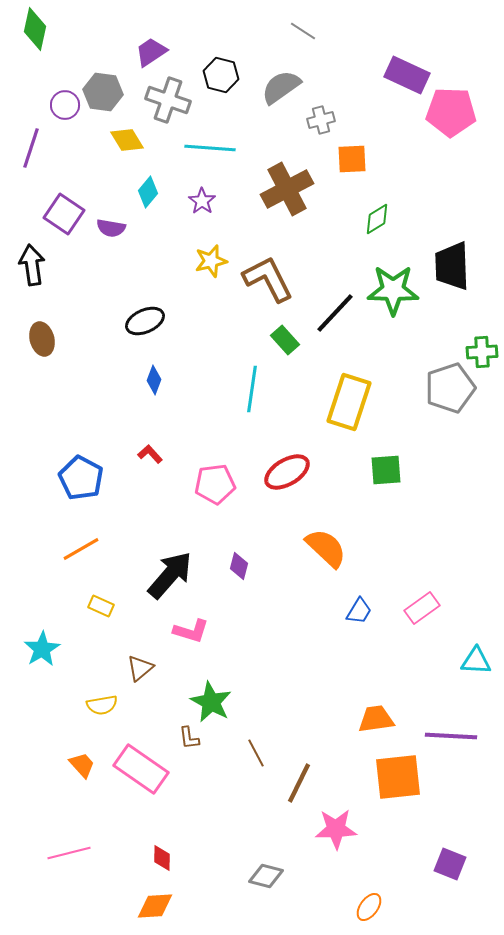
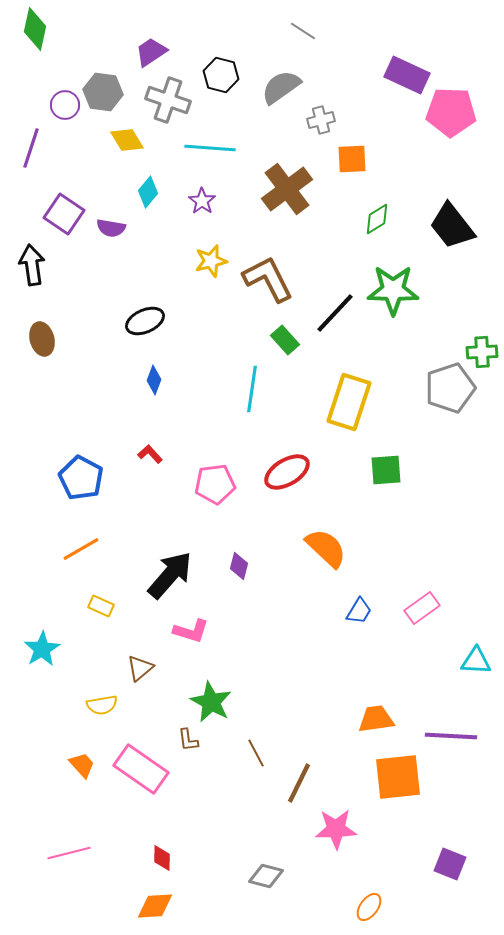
brown cross at (287, 189): rotated 9 degrees counterclockwise
black trapezoid at (452, 266): moved 40 px up; rotated 36 degrees counterclockwise
brown L-shape at (189, 738): moved 1 px left, 2 px down
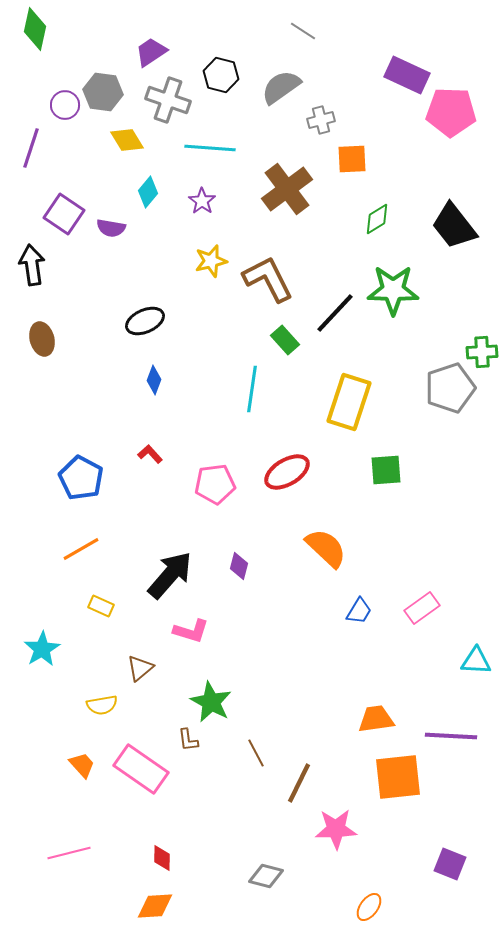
black trapezoid at (452, 226): moved 2 px right
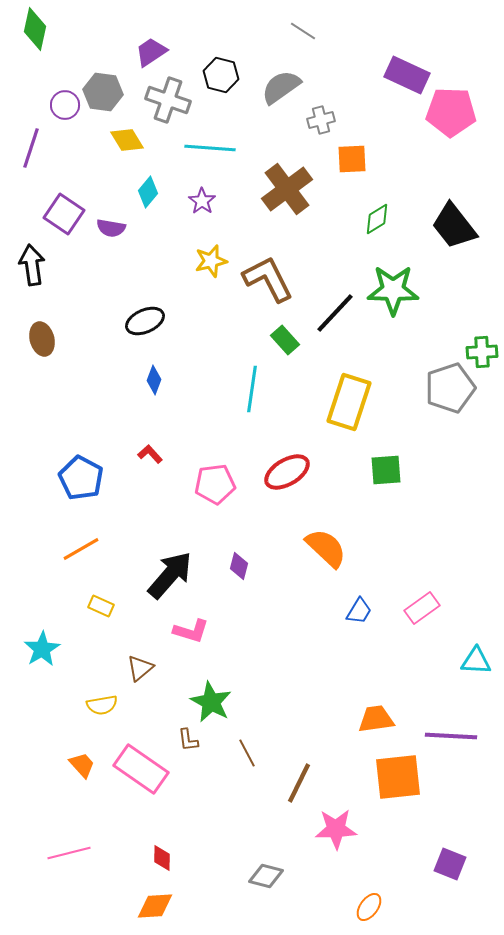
brown line at (256, 753): moved 9 px left
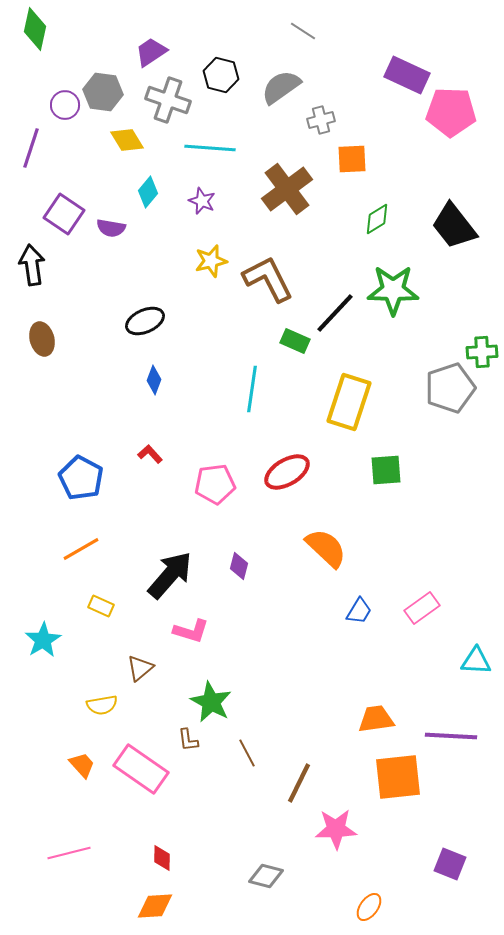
purple star at (202, 201): rotated 12 degrees counterclockwise
green rectangle at (285, 340): moved 10 px right, 1 px down; rotated 24 degrees counterclockwise
cyan star at (42, 649): moved 1 px right, 9 px up
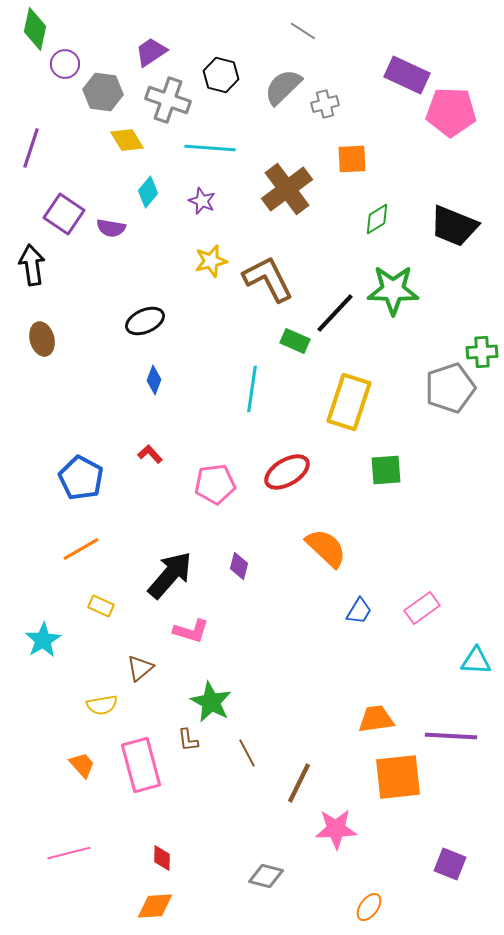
gray semicircle at (281, 87): moved 2 px right; rotated 9 degrees counterclockwise
purple circle at (65, 105): moved 41 px up
gray cross at (321, 120): moved 4 px right, 16 px up
black trapezoid at (454, 226): rotated 30 degrees counterclockwise
pink rectangle at (141, 769): moved 4 px up; rotated 40 degrees clockwise
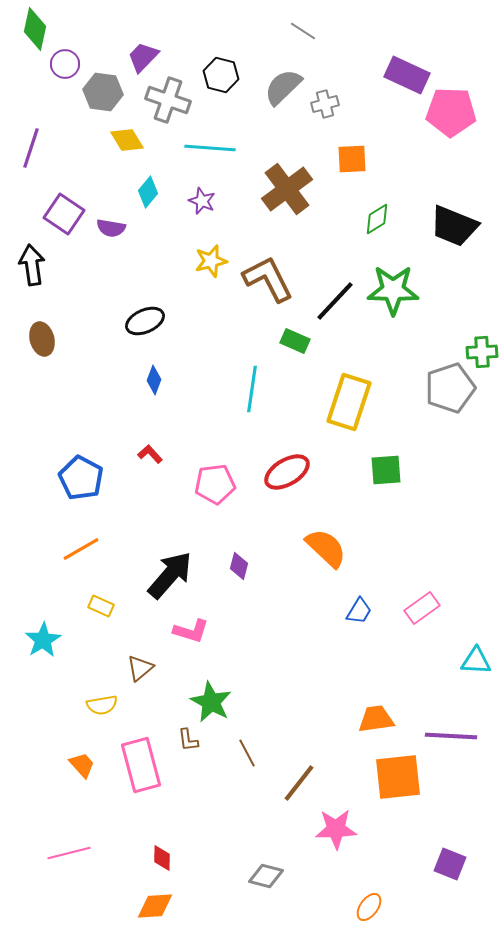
purple trapezoid at (151, 52): moved 8 px left, 5 px down; rotated 12 degrees counterclockwise
black line at (335, 313): moved 12 px up
brown line at (299, 783): rotated 12 degrees clockwise
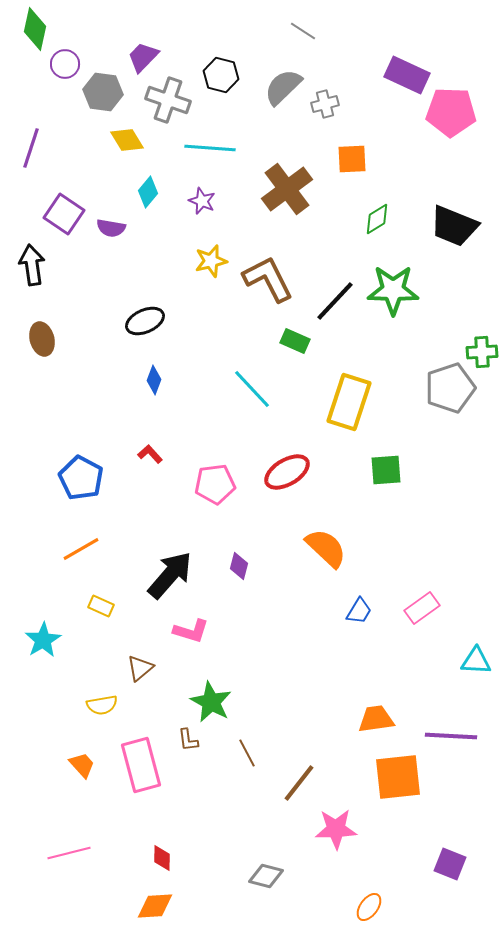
cyan line at (252, 389): rotated 51 degrees counterclockwise
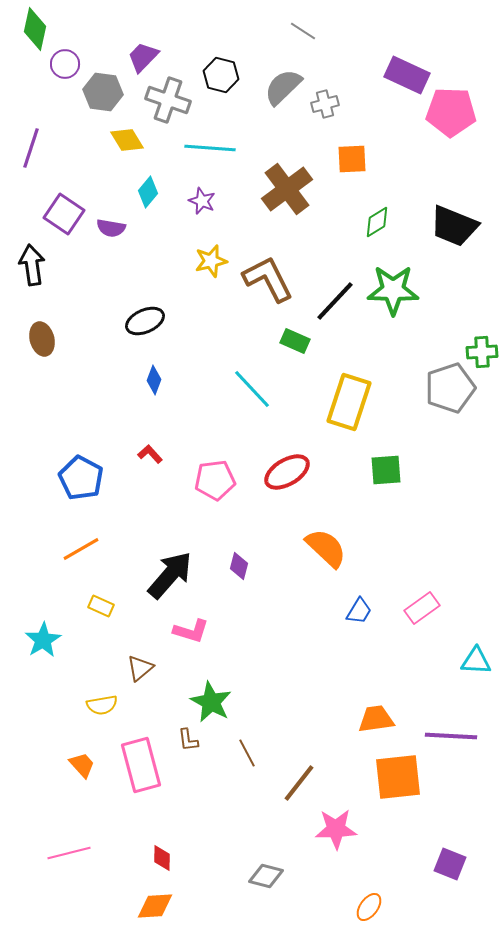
green diamond at (377, 219): moved 3 px down
pink pentagon at (215, 484): moved 4 px up
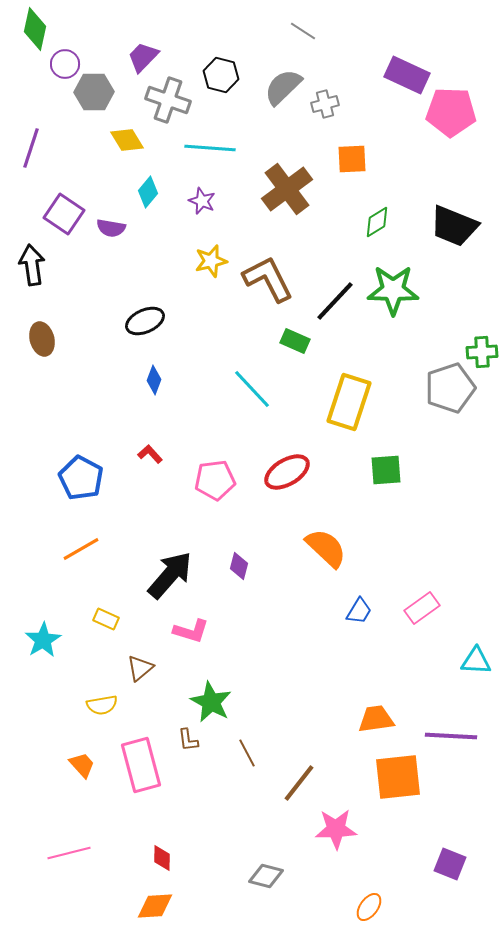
gray hexagon at (103, 92): moved 9 px left; rotated 9 degrees counterclockwise
yellow rectangle at (101, 606): moved 5 px right, 13 px down
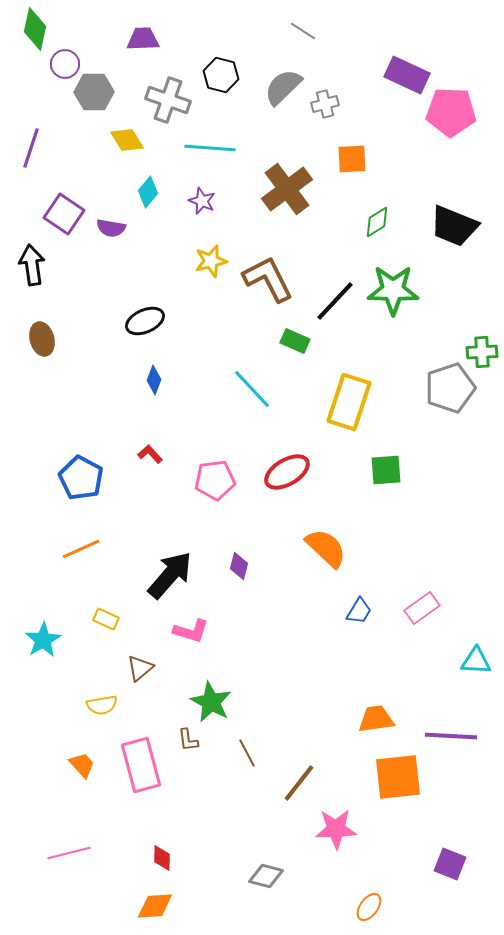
purple trapezoid at (143, 57): moved 18 px up; rotated 44 degrees clockwise
orange line at (81, 549): rotated 6 degrees clockwise
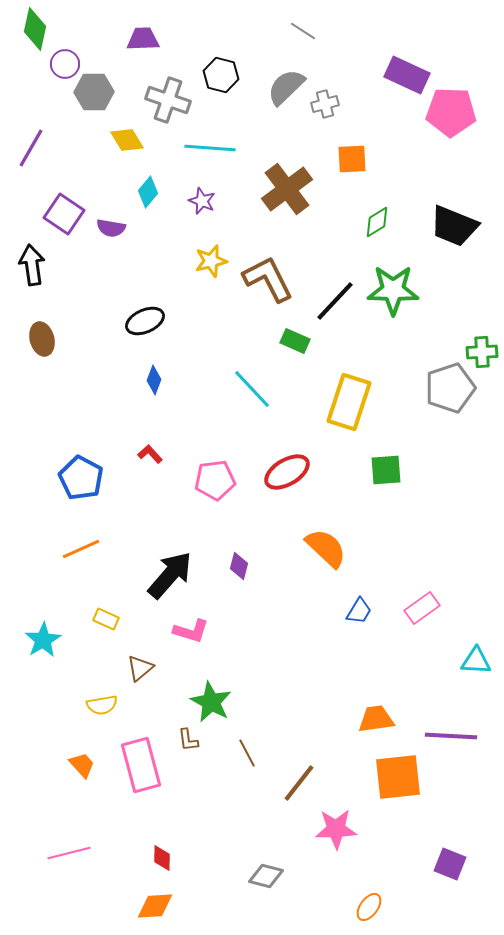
gray semicircle at (283, 87): moved 3 px right
purple line at (31, 148): rotated 12 degrees clockwise
